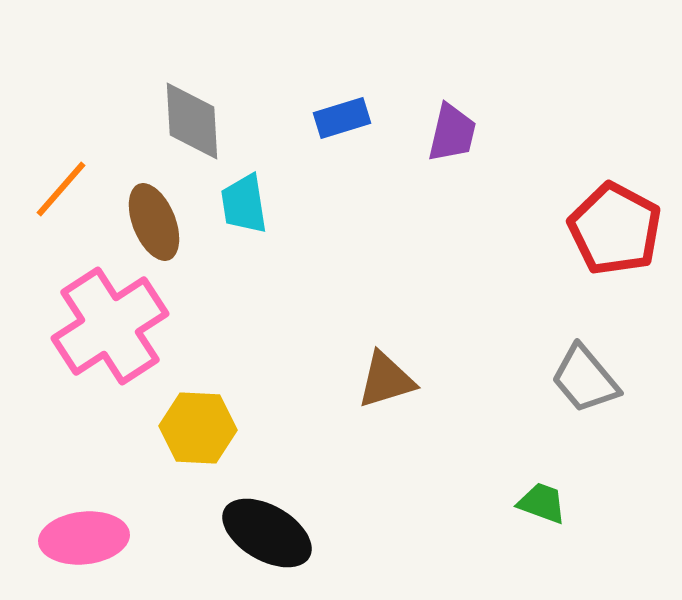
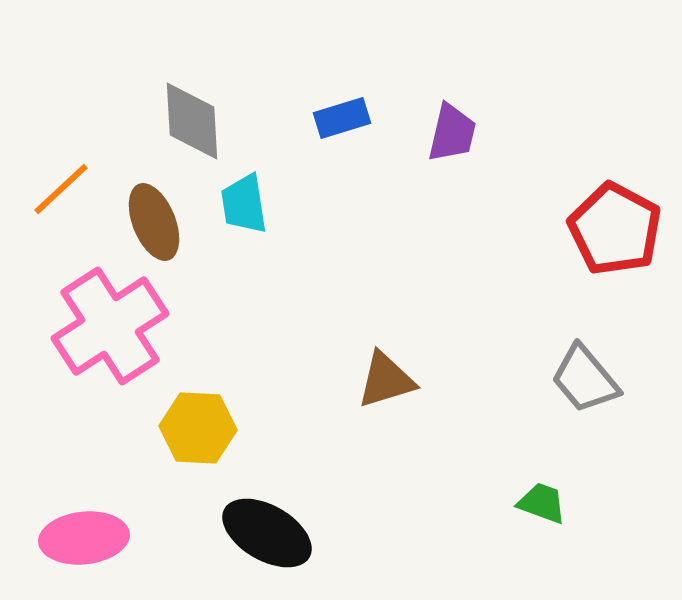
orange line: rotated 6 degrees clockwise
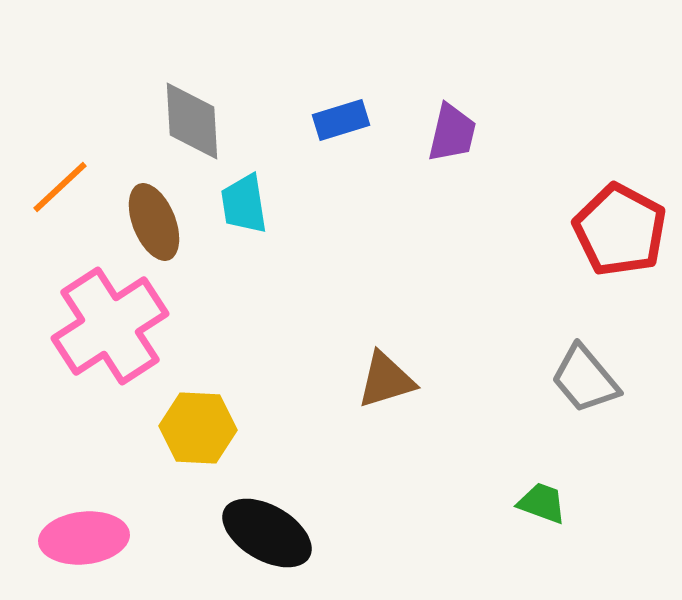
blue rectangle: moved 1 px left, 2 px down
orange line: moved 1 px left, 2 px up
red pentagon: moved 5 px right, 1 px down
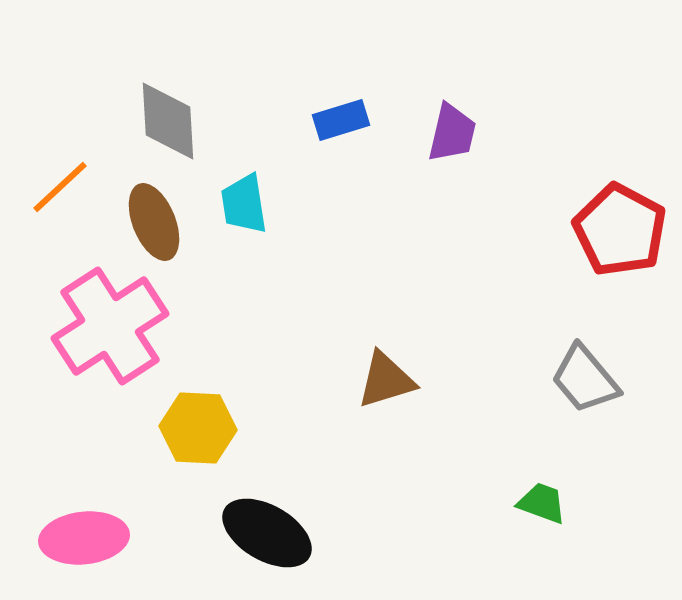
gray diamond: moved 24 px left
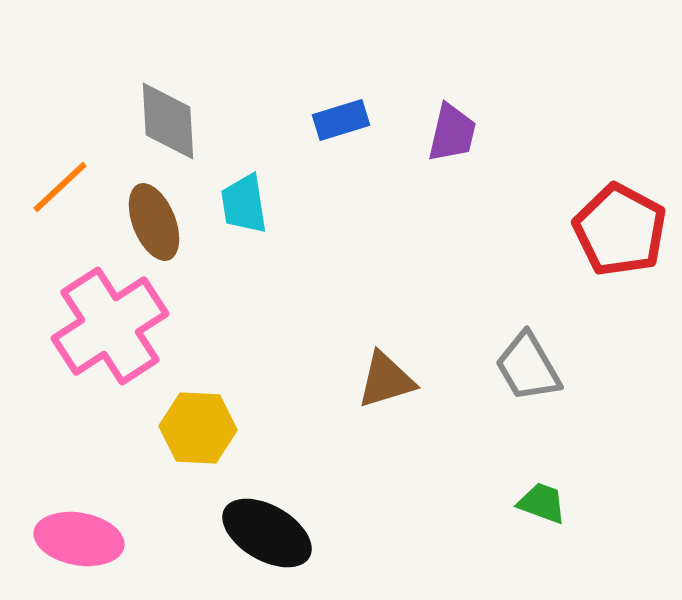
gray trapezoid: moved 57 px left, 12 px up; rotated 10 degrees clockwise
pink ellipse: moved 5 px left, 1 px down; rotated 16 degrees clockwise
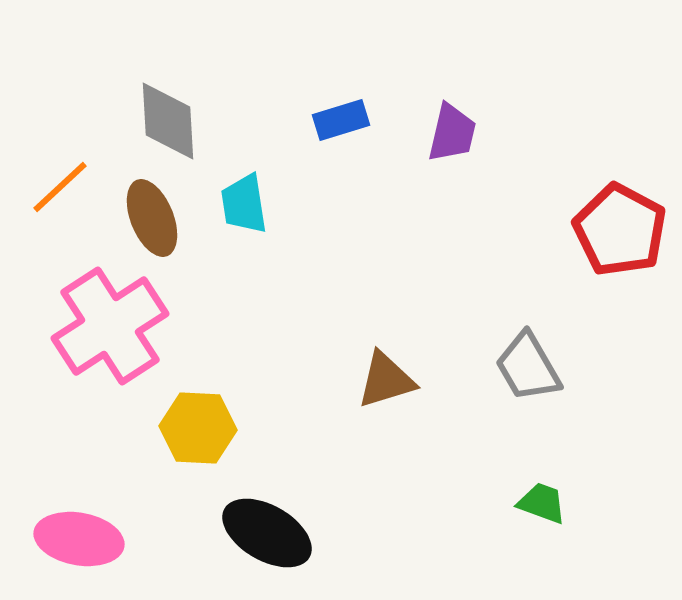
brown ellipse: moved 2 px left, 4 px up
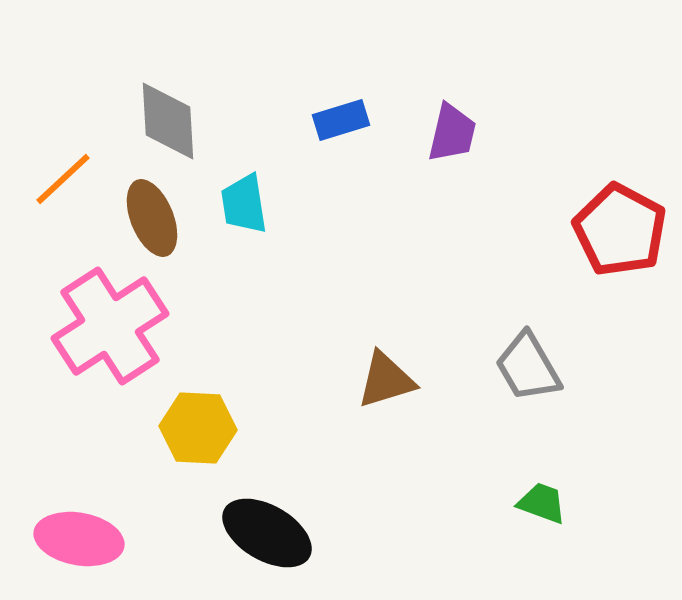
orange line: moved 3 px right, 8 px up
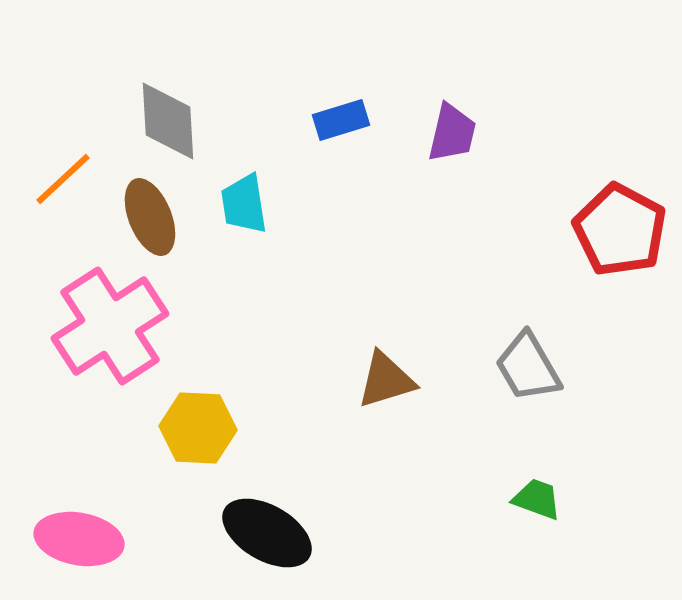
brown ellipse: moved 2 px left, 1 px up
green trapezoid: moved 5 px left, 4 px up
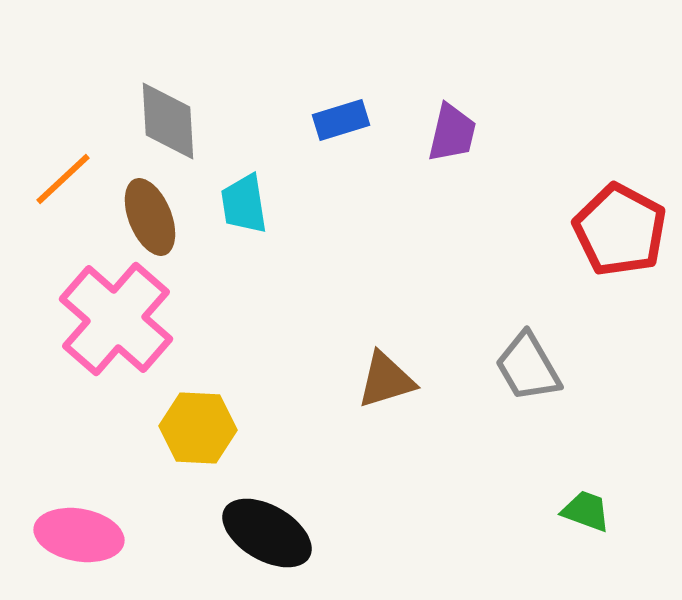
pink cross: moved 6 px right, 7 px up; rotated 16 degrees counterclockwise
green trapezoid: moved 49 px right, 12 px down
pink ellipse: moved 4 px up
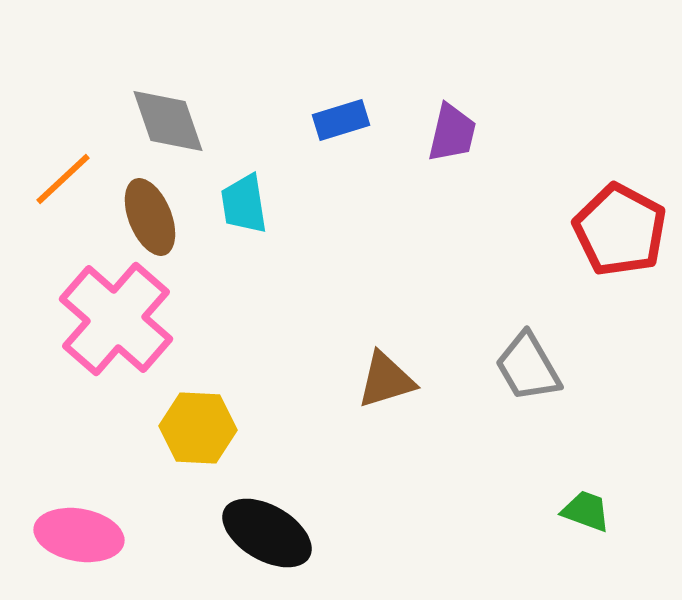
gray diamond: rotated 16 degrees counterclockwise
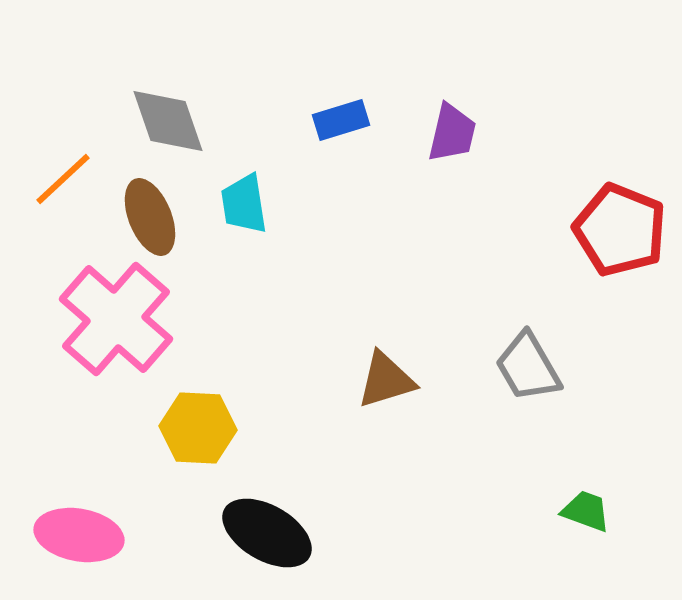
red pentagon: rotated 6 degrees counterclockwise
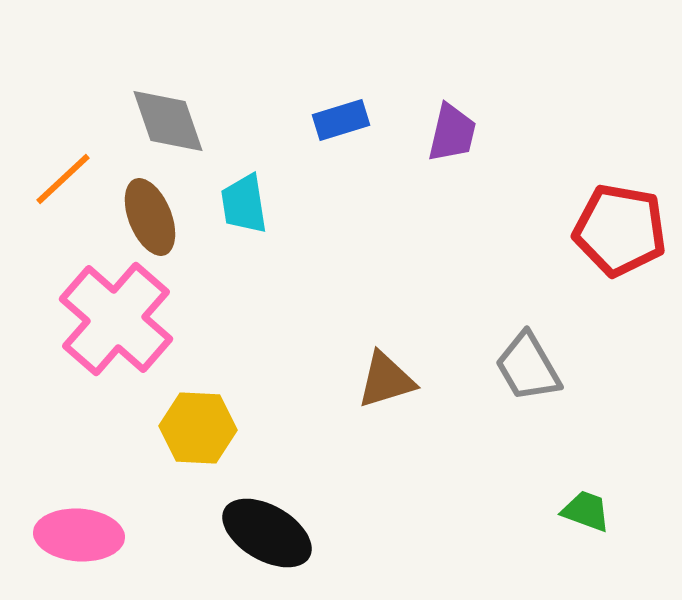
red pentagon: rotated 12 degrees counterclockwise
pink ellipse: rotated 6 degrees counterclockwise
